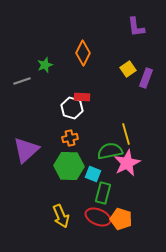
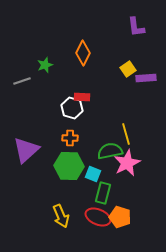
purple rectangle: rotated 66 degrees clockwise
orange cross: rotated 14 degrees clockwise
orange pentagon: moved 1 px left, 2 px up
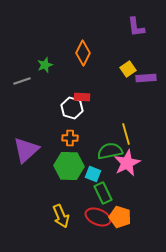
green rectangle: rotated 40 degrees counterclockwise
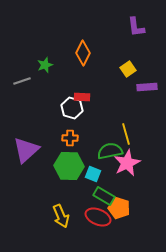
purple rectangle: moved 1 px right, 9 px down
green rectangle: moved 1 px right, 3 px down; rotated 35 degrees counterclockwise
orange pentagon: moved 1 px left, 9 px up
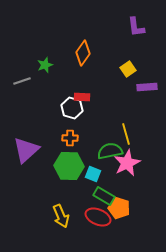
orange diamond: rotated 10 degrees clockwise
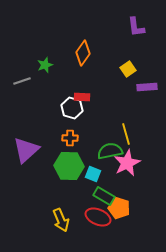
yellow arrow: moved 4 px down
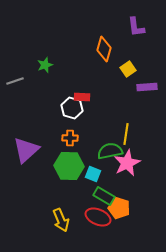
orange diamond: moved 21 px right, 4 px up; rotated 20 degrees counterclockwise
gray line: moved 7 px left
yellow line: rotated 25 degrees clockwise
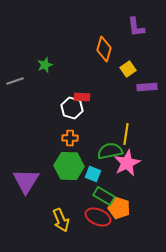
purple triangle: moved 31 px down; rotated 16 degrees counterclockwise
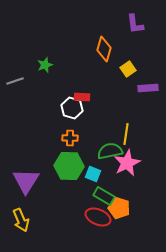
purple L-shape: moved 1 px left, 3 px up
purple rectangle: moved 1 px right, 1 px down
yellow arrow: moved 40 px left
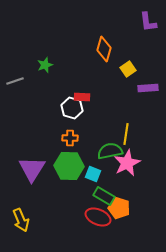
purple L-shape: moved 13 px right, 2 px up
purple triangle: moved 6 px right, 12 px up
